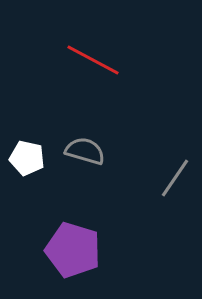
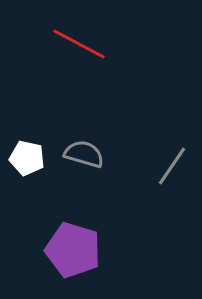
red line: moved 14 px left, 16 px up
gray semicircle: moved 1 px left, 3 px down
gray line: moved 3 px left, 12 px up
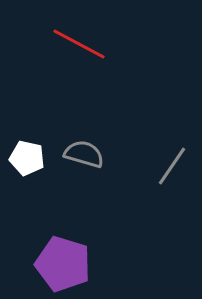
purple pentagon: moved 10 px left, 14 px down
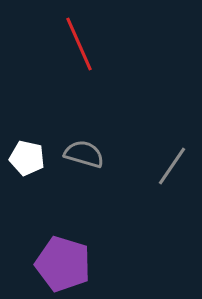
red line: rotated 38 degrees clockwise
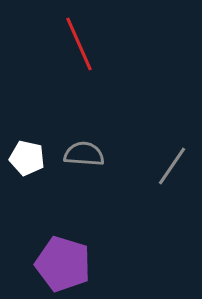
gray semicircle: rotated 12 degrees counterclockwise
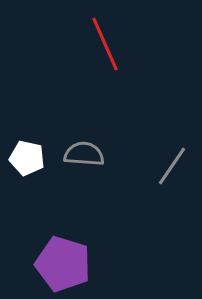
red line: moved 26 px right
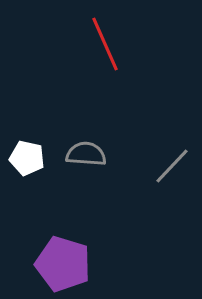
gray semicircle: moved 2 px right
gray line: rotated 9 degrees clockwise
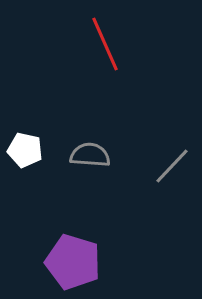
gray semicircle: moved 4 px right, 1 px down
white pentagon: moved 2 px left, 8 px up
purple pentagon: moved 10 px right, 2 px up
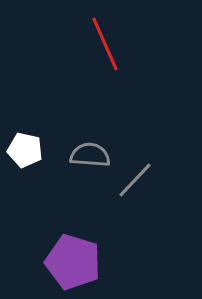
gray line: moved 37 px left, 14 px down
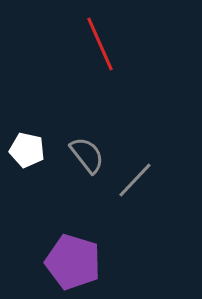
red line: moved 5 px left
white pentagon: moved 2 px right
gray semicircle: moved 3 px left; rotated 48 degrees clockwise
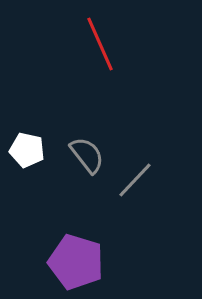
purple pentagon: moved 3 px right
